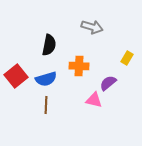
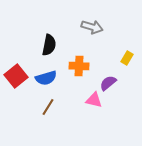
blue semicircle: moved 1 px up
brown line: moved 2 px right, 2 px down; rotated 30 degrees clockwise
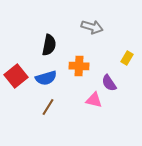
purple semicircle: moved 1 px right; rotated 84 degrees counterclockwise
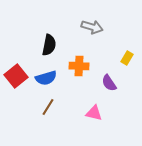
pink triangle: moved 13 px down
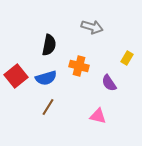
orange cross: rotated 12 degrees clockwise
pink triangle: moved 4 px right, 3 px down
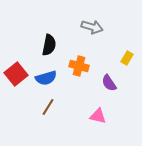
red square: moved 2 px up
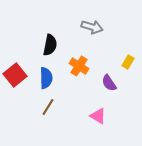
black semicircle: moved 1 px right
yellow rectangle: moved 1 px right, 4 px down
orange cross: rotated 18 degrees clockwise
red square: moved 1 px left, 1 px down
blue semicircle: rotated 75 degrees counterclockwise
pink triangle: rotated 18 degrees clockwise
